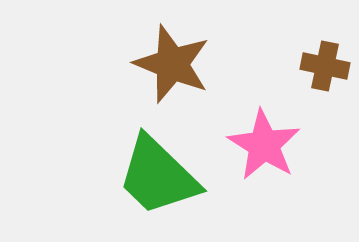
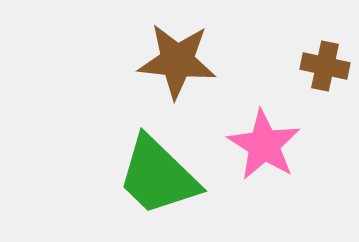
brown star: moved 5 px right, 3 px up; rotated 16 degrees counterclockwise
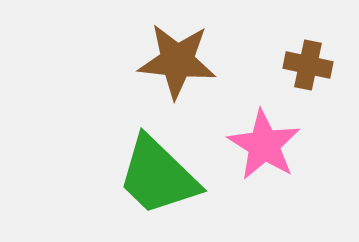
brown cross: moved 17 px left, 1 px up
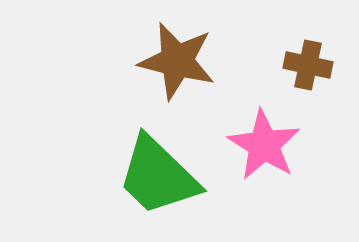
brown star: rotated 8 degrees clockwise
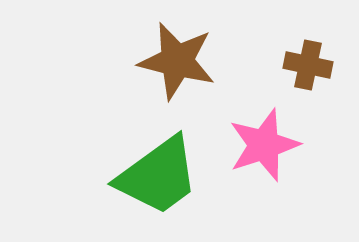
pink star: rotated 22 degrees clockwise
green trapezoid: rotated 80 degrees counterclockwise
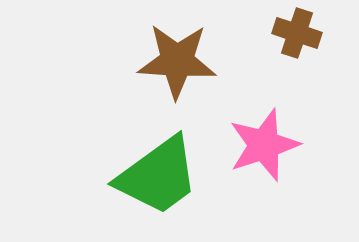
brown star: rotated 10 degrees counterclockwise
brown cross: moved 11 px left, 32 px up; rotated 6 degrees clockwise
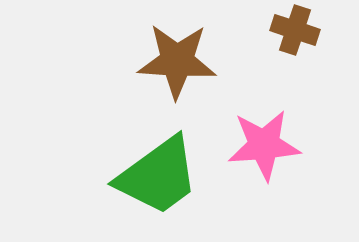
brown cross: moved 2 px left, 3 px up
pink star: rotated 14 degrees clockwise
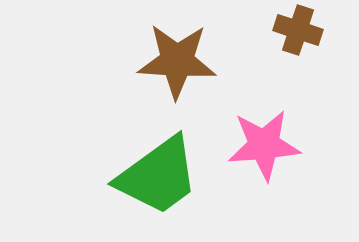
brown cross: moved 3 px right
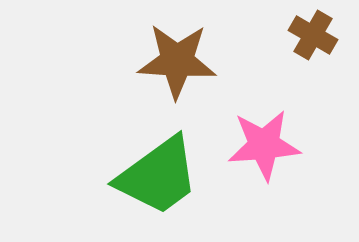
brown cross: moved 15 px right, 5 px down; rotated 12 degrees clockwise
